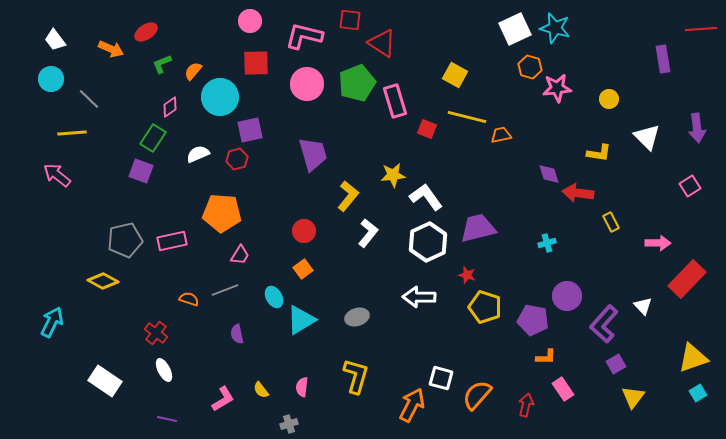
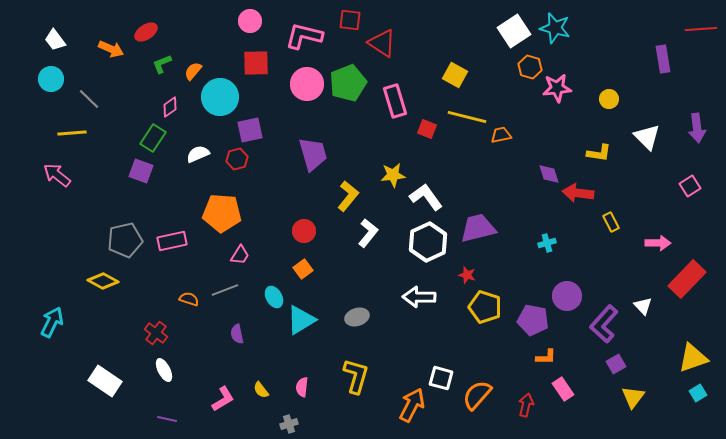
white square at (515, 29): moved 1 px left, 2 px down; rotated 8 degrees counterclockwise
green pentagon at (357, 83): moved 9 px left
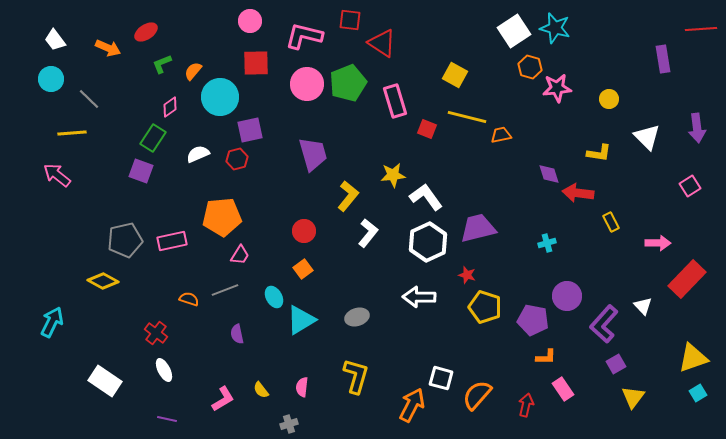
orange arrow at (111, 49): moved 3 px left, 1 px up
orange pentagon at (222, 213): moved 4 px down; rotated 9 degrees counterclockwise
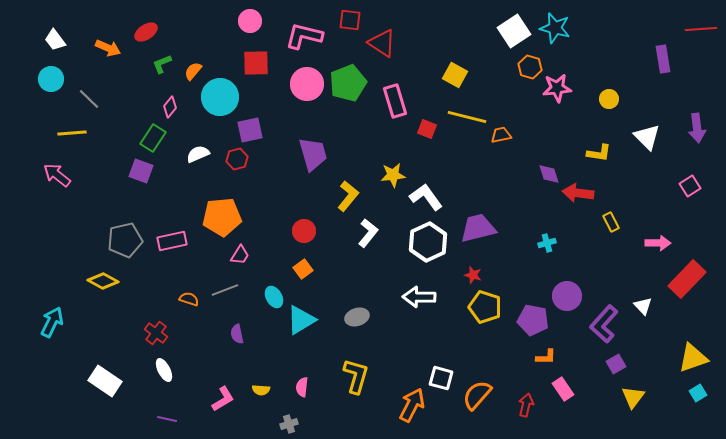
pink diamond at (170, 107): rotated 15 degrees counterclockwise
red star at (467, 275): moved 6 px right
yellow semicircle at (261, 390): rotated 48 degrees counterclockwise
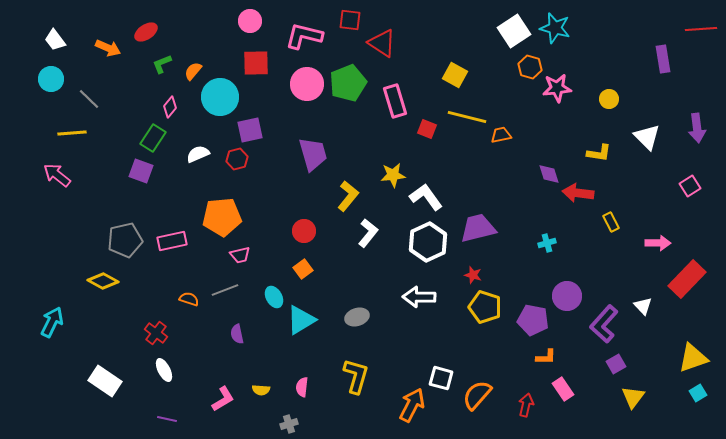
pink trapezoid at (240, 255): rotated 45 degrees clockwise
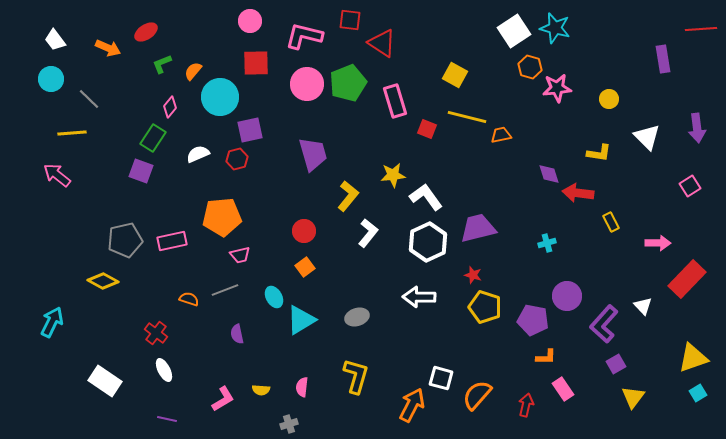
orange square at (303, 269): moved 2 px right, 2 px up
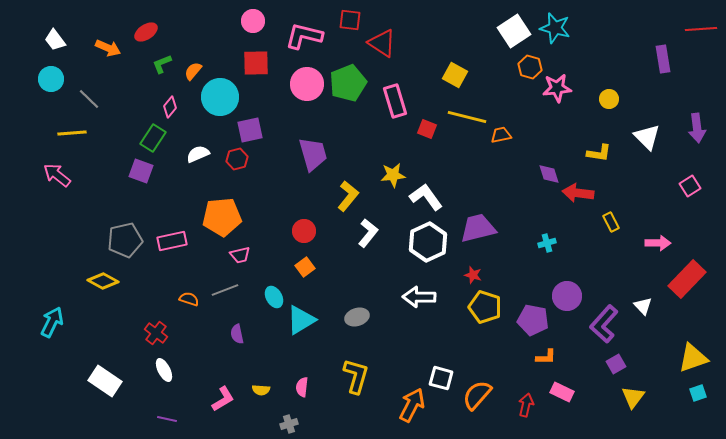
pink circle at (250, 21): moved 3 px right
pink rectangle at (563, 389): moved 1 px left, 3 px down; rotated 30 degrees counterclockwise
cyan square at (698, 393): rotated 12 degrees clockwise
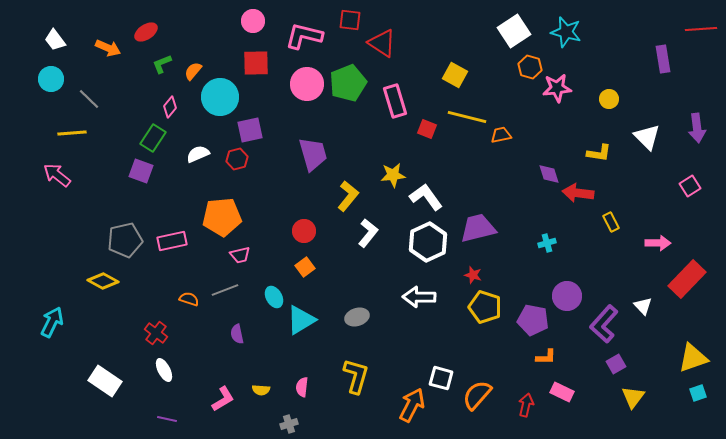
cyan star at (555, 28): moved 11 px right, 4 px down
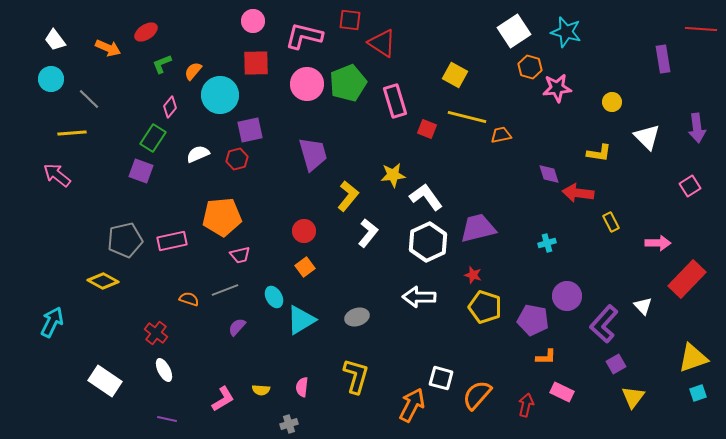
red line at (701, 29): rotated 8 degrees clockwise
cyan circle at (220, 97): moved 2 px up
yellow circle at (609, 99): moved 3 px right, 3 px down
purple semicircle at (237, 334): moved 7 px up; rotated 54 degrees clockwise
